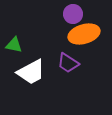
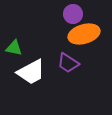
green triangle: moved 3 px down
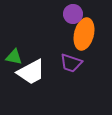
orange ellipse: rotated 60 degrees counterclockwise
green triangle: moved 9 px down
purple trapezoid: moved 3 px right; rotated 15 degrees counterclockwise
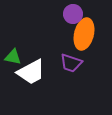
green triangle: moved 1 px left
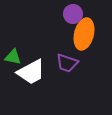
purple trapezoid: moved 4 px left
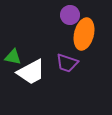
purple circle: moved 3 px left, 1 px down
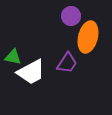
purple circle: moved 1 px right, 1 px down
orange ellipse: moved 4 px right, 3 px down
purple trapezoid: rotated 75 degrees counterclockwise
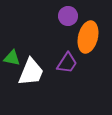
purple circle: moved 3 px left
green triangle: moved 1 px left, 1 px down
white trapezoid: rotated 40 degrees counterclockwise
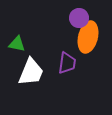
purple circle: moved 11 px right, 2 px down
green triangle: moved 5 px right, 14 px up
purple trapezoid: rotated 25 degrees counterclockwise
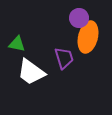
purple trapezoid: moved 3 px left, 5 px up; rotated 25 degrees counterclockwise
white trapezoid: rotated 104 degrees clockwise
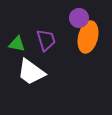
purple trapezoid: moved 18 px left, 18 px up
